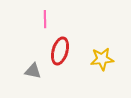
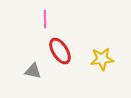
red ellipse: rotated 48 degrees counterclockwise
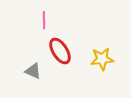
pink line: moved 1 px left, 1 px down
gray triangle: rotated 12 degrees clockwise
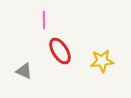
yellow star: moved 2 px down
gray triangle: moved 9 px left
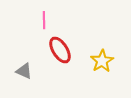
red ellipse: moved 1 px up
yellow star: rotated 25 degrees counterclockwise
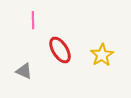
pink line: moved 11 px left
yellow star: moved 6 px up
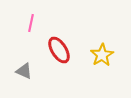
pink line: moved 2 px left, 3 px down; rotated 12 degrees clockwise
red ellipse: moved 1 px left
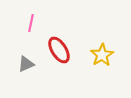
gray triangle: moved 2 px right, 7 px up; rotated 48 degrees counterclockwise
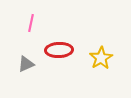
red ellipse: rotated 60 degrees counterclockwise
yellow star: moved 1 px left, 3 px down
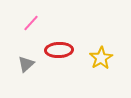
pink line: rotated 30 degrees clockwise
gray triangle: rotated 18 degrees counterclockwise
